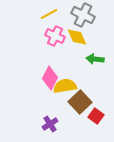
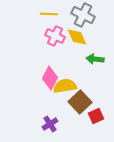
yellow line: rotated 30 degrees clockwise
red square: rotated 28 degrees clockwise
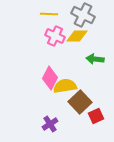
yellow diamond: moved 1 px up; rotated 65 degrees counterclockwise
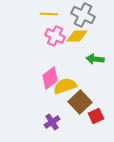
pink diamond: rotated 25 degrees clockwise
yellow semicircle: rotated 10 degrees counterclockwise
purple cross: moved 2 px right, 2 px up
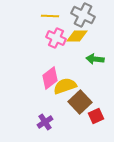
yellow line: moved 1 px right, 2 px down
pink cross: moved 1 px right, 2 px down
purple cross: moved 7 px left
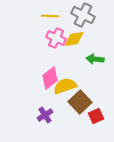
yellow diamond: moved 3 px left, 3 px down; rotated 10 degrees counterclockwise
purple cross: moved 7 px up
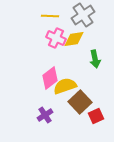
gray cross: rotated 30 degrees clockwise
green arrow: rotated 108 degrees counterclockwise
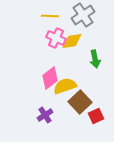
yellow diamond: moved 2 px left, 2 px down
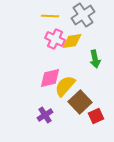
pink cross: moved 1 px left, 1 px down
pink diamond: rotated 25 degrees clockwise
yellow semicircle: rotated 30 degrees counterclockwise
